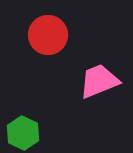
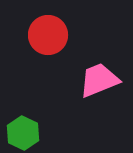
pink trapezoid: moved 1 px up
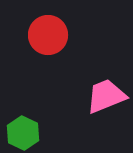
pink trapezoid: moved 7 px right, 16 px down
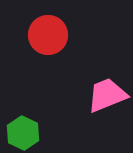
pink trapezoid: moved 1 px right, 1 px up
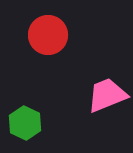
green hexagon: moved 2 px right, 10 px up
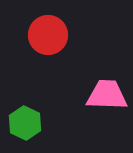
pink trapezoid: rotated 24 degrees clockwise
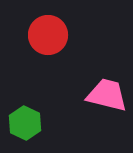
pink trapezoid: rotated 12 degrees clockwise
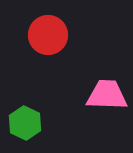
pink trapezoid: rotated 12 degrees counterclockwise
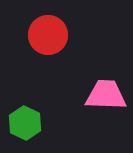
pink trapezoid: moved 1 px left
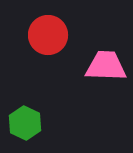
pink trapezoid: moved 29 px up
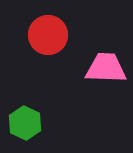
pink trapezoid: moved 2 px down
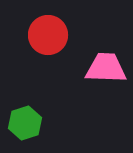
green hexagon: rotated 16 degrees clockwise
